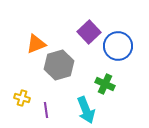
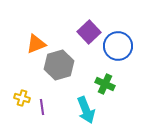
purple line: moved 4 px left, 3 px up
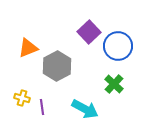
orange triangle: moved 8 px left, 4 px down
gray hexagon: moved 2 px left, 1 px down; rotated 12 degrees counterclockwise
green cross: moved 9 px right; rotated 18 degrees clockwise
cyan arrow: moved 1 px left, 1 px up; rotated 40 degrees counterclockwise
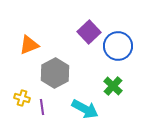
orange triangle: moved 1 px right, 3 px up
gray hexagon: moved 2 px left, 7 px down
green cross: moved 1 px left, 2 px down
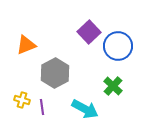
orange triangle: moved 3 px left
yellow cross: moved 2 px down
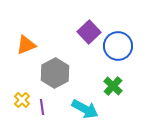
yellow cross: rotated 28 degrees clockwise
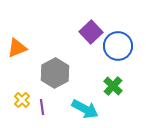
purple square: moved 2 px right
orange triangle: moved 9 px left, 3 px down
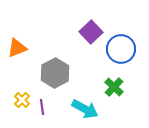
blue circle: moved 3 px right, 3 px down
green cross: moved 1 px right, 1 px down
